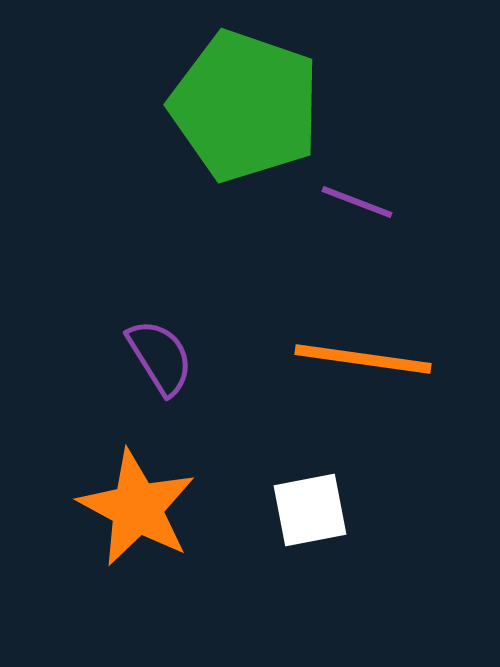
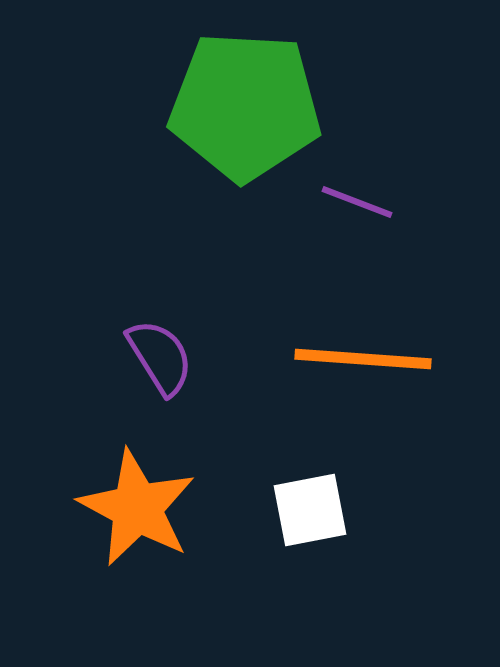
green pentagon: rotated 16 degrees counterclockwise
orange line: rotated 4 degrees counterclockwise
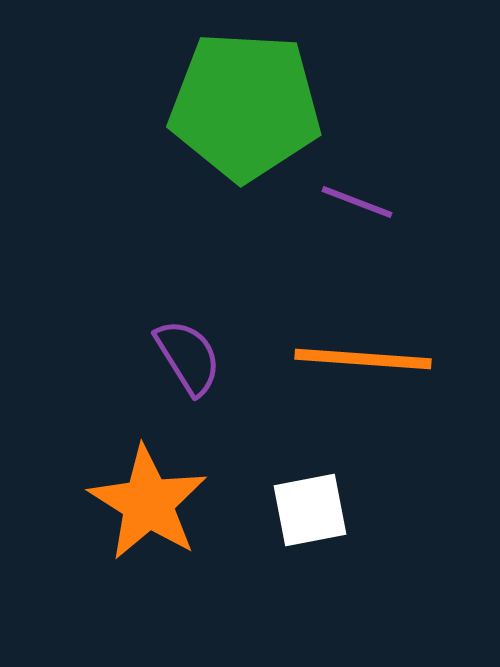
purple semicircle: moved 28 px right
orange star: moved 11 px right, 5 px up; rotated 4 degrees clockwise
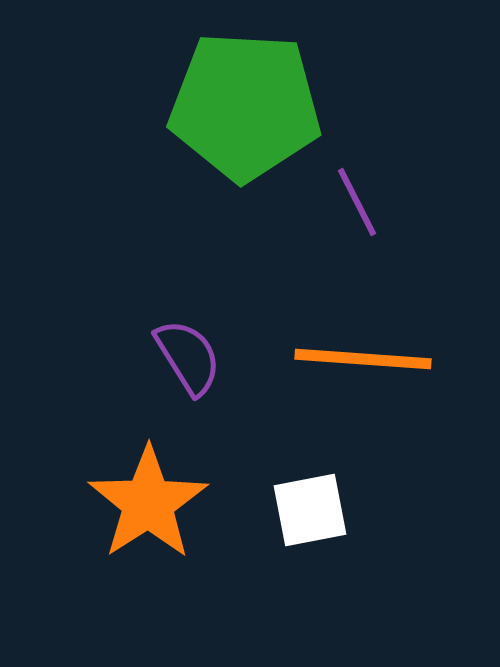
purple line: rotated 42 degrees clockwise
orange star: rotated 7 degrees clockwise
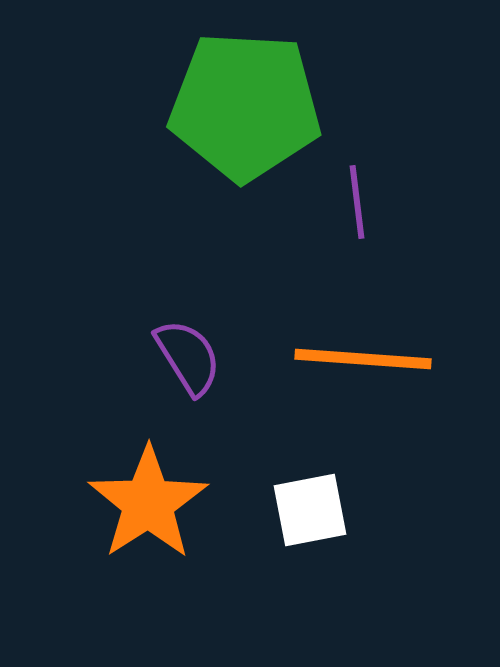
purple line: rotated 20 degrees clockwise
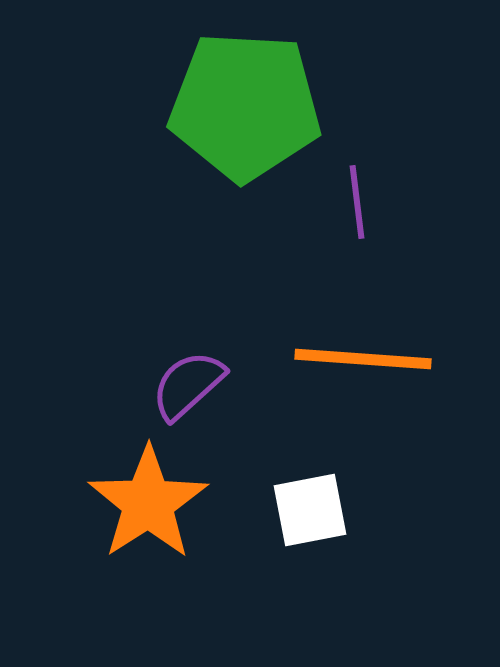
purple semicircle: moved 28 px down; rotated 100 degrees counterclockwise
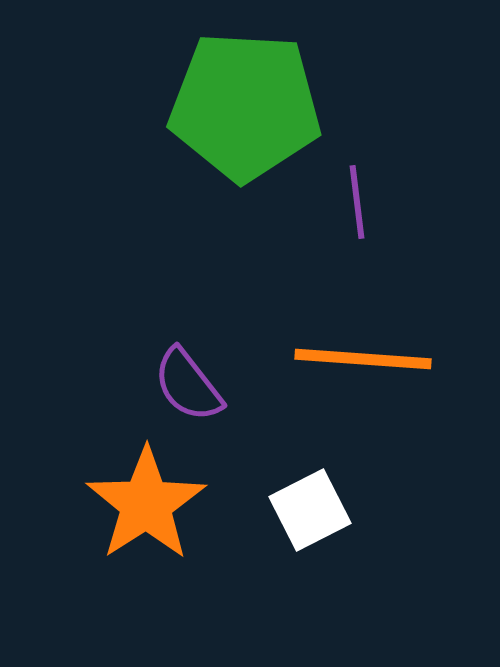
purple semicircle: rotated 86 degrees counterclockwise
orange star: moved 2 px left, 1 px down
white square: rotated 16 degrees counterclockwise
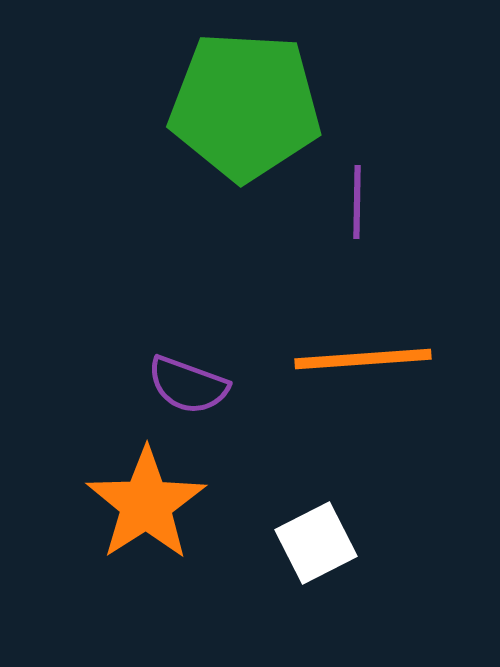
purple line: rotated 8 degrees clockwise
orange line: rotated 8 degrees counterclockwise
purple semicircle: rotated 32 degrees counterclockwise
white square: moved 6 px right, 33 px down
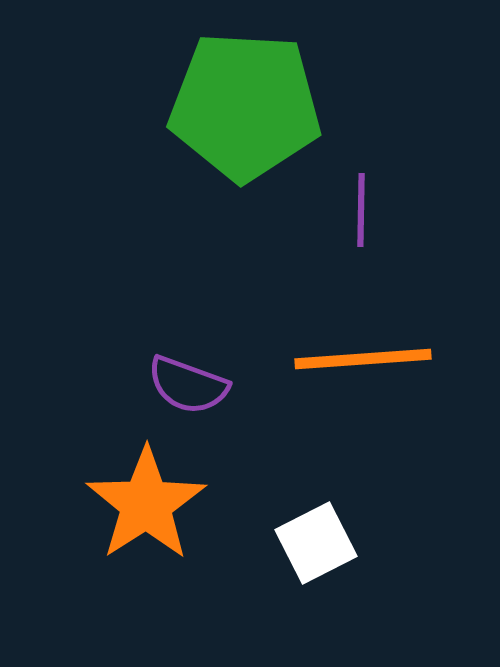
purple line: moved 4 px right, 8 px down
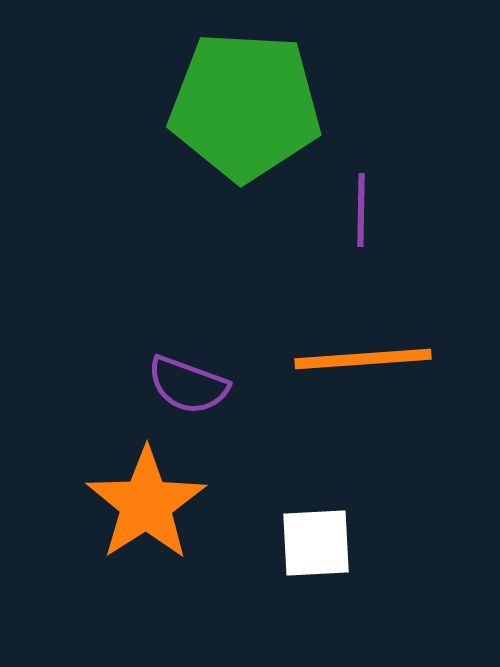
white square: rotated 24 degrees clockwise
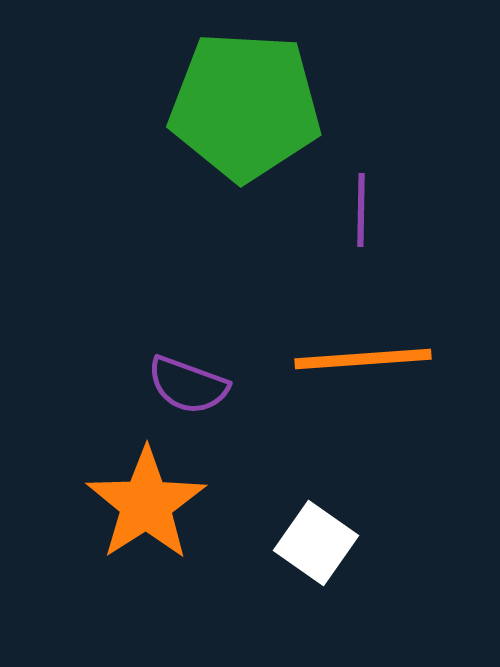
white square: rotated 38 degrees clockwise
